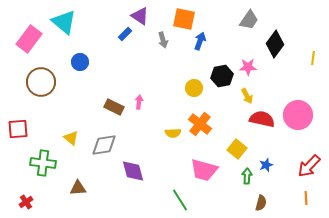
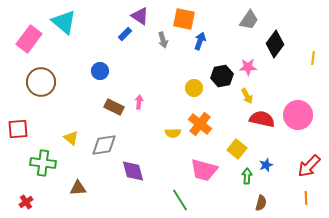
blue circle: moved 20 px right, 9 px down
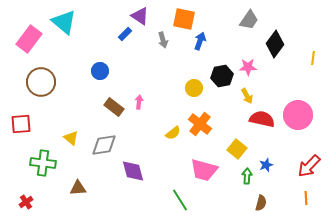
brown rectangle: rotated 12 degrees clockwise
red square: moved 3 px right, 5 px up
yellow semicircle: rotated 35 degrees counterclockwise
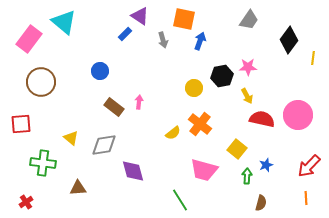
black diamond: moved 14 px right, 4 px up
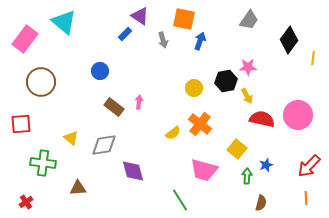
pink rectangle: moved 4 px left
black hexagon: moved 4 px right, 5 px down
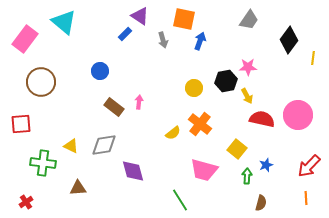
yellow triangle: moved 8 px down; rotated 14 degrees counterclockwise
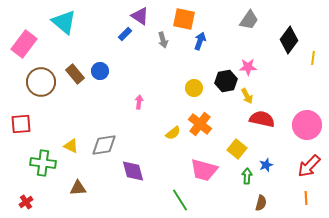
pink rectangle: moved 1 px left, 5 px down
brown rectangle: moved 39 px left, 33 px up; rotated 12 degrees clockwise
pink circle: moved 9 px right, 10 px down
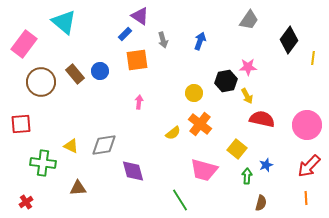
orange square: moved 47 px left, 41 px down; rotated 20 degrees counterclockwise
yellow circle: moved 5 px down
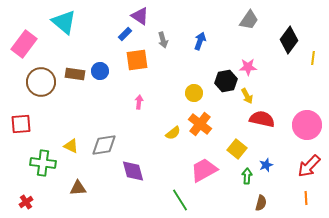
brown rectangle: rotated 42 degrees counterclockwise
pink trapezoid: rotated 136 degrees clockwise
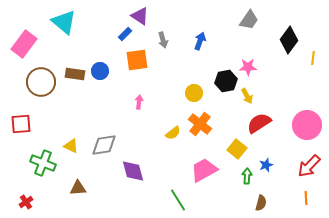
red semicircle: moved 3 px left, 4 px down; rotated 45 degrees counterclockwise
green cross: rotated 15 degrees clockwise
green line: moved 2 px left
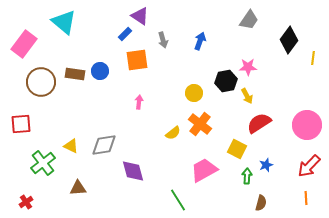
yellow square: rotated 12 degrees counterclockwise
green cross: rotated 30 degrees clockwise
